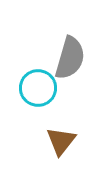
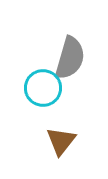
cyan circle: moved 5 px right
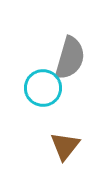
brown triangle: moved 4 px right, 5 px down
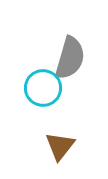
brown triangle: moved 5 px left
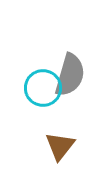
gray semicircle: moved 17 px down
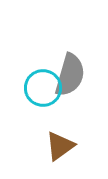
brown triangle: rotated 16 degrees clockwise
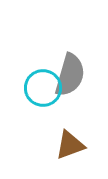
brown triangle: moved 10 px right, 1 px up; rotated 16 degrees clockwise
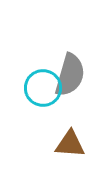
brown triangle: moved 1 px up; rotated 24 degrees clockwise
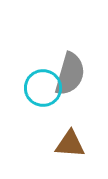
gray semicircle: moved 1 px up
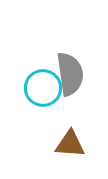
gray semicircle: rotated 24 degrees counterclockwise
